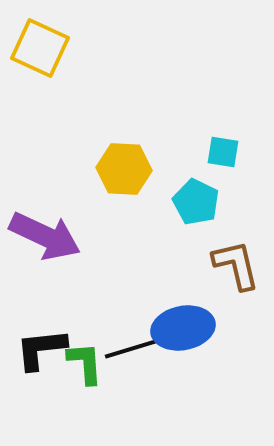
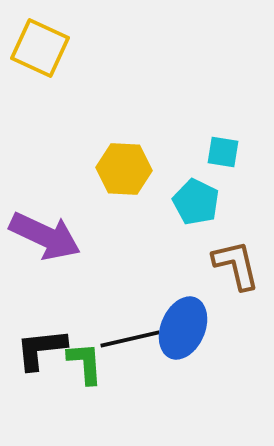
blue ellipse: rotated 56 degrees counterclockwise
black line: moved 4 px left, 9 px up; rotated 4 degrees clockwise
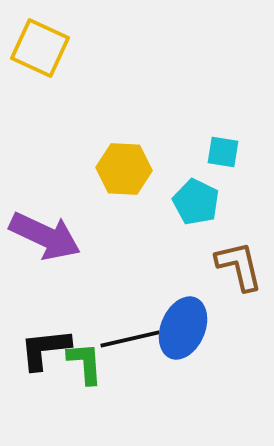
brown L-shape: moved 3 px right, 1 px down
black L-shape: moved 4 px right
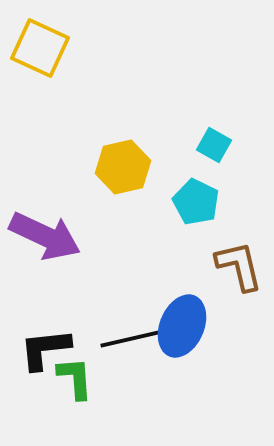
cyan square: moved 9 px left, 7 px up; rotated 20 degrees clockwise
yellow hexagon: moved 1 px left, 2 px up; rotated 16 degrees counterclockwise
blue ellipse: moved 1 px left, 2 px up
green L-shape: moved 10 px left, 15 px down
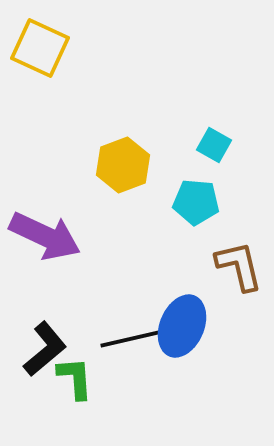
yellow hexagon: moved 2 px up; rotated 8 degrees counterclockwise
cyan pentagon: rotated 21 degrees counterclockwise
black L-shape: rotated 146 degrees clockwise
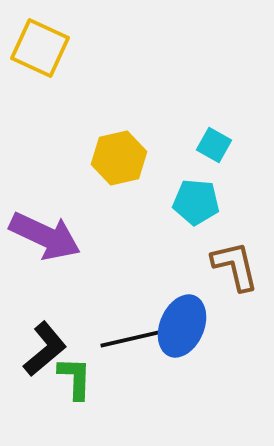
yellow hexagon: moved 4 px left, 7 px up; rotated 8 degrees clockwise
brown L-shape: moved 4 px left
green L-shape: rotated 6 degrees clockwise
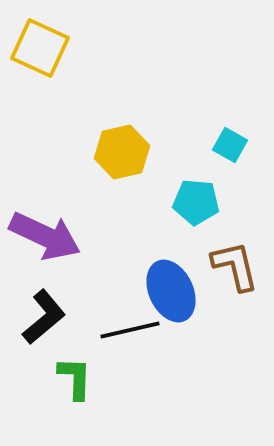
cyan square: moved 16 px right
yellow hexagon: moved 3 px right, 6 px up
blue ellipse: moved 11 px left, 35 px up; rotated 48 degrees counterclockwise
black line: moved 9 px up
black L-shape: moved 1 px left, 32 px up
